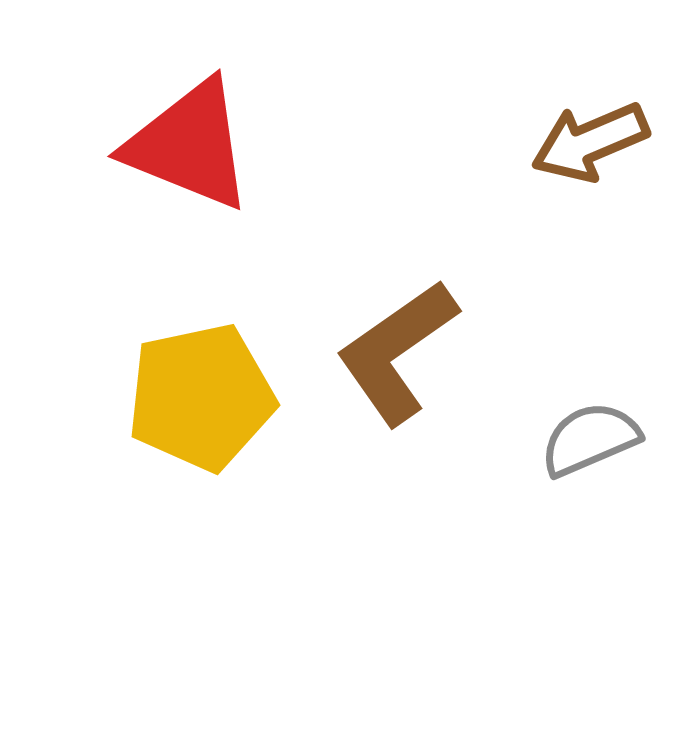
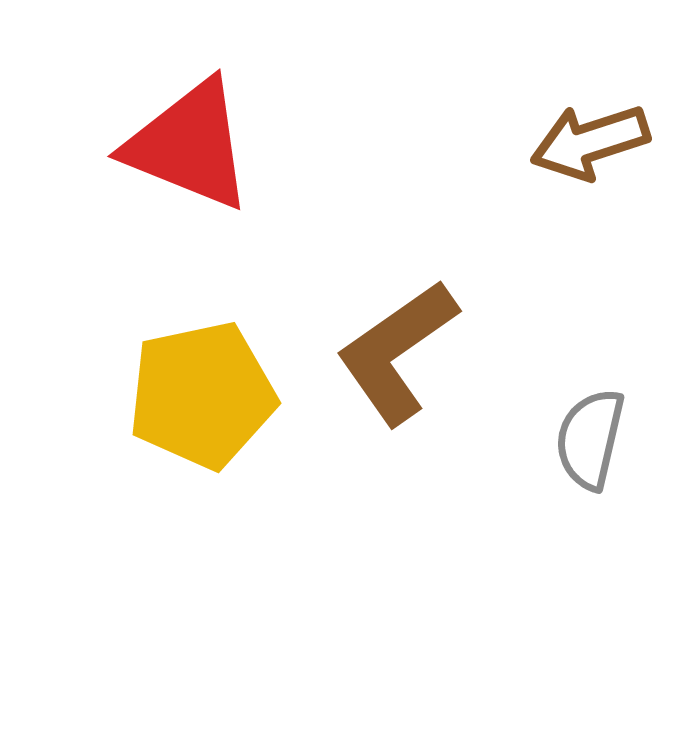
brown arrow: rotated 5 degrees clockwise
yellow pentagon: moved 1 px right, 2 px up
gray semicircle: rotated 54 degrees counterclockwise
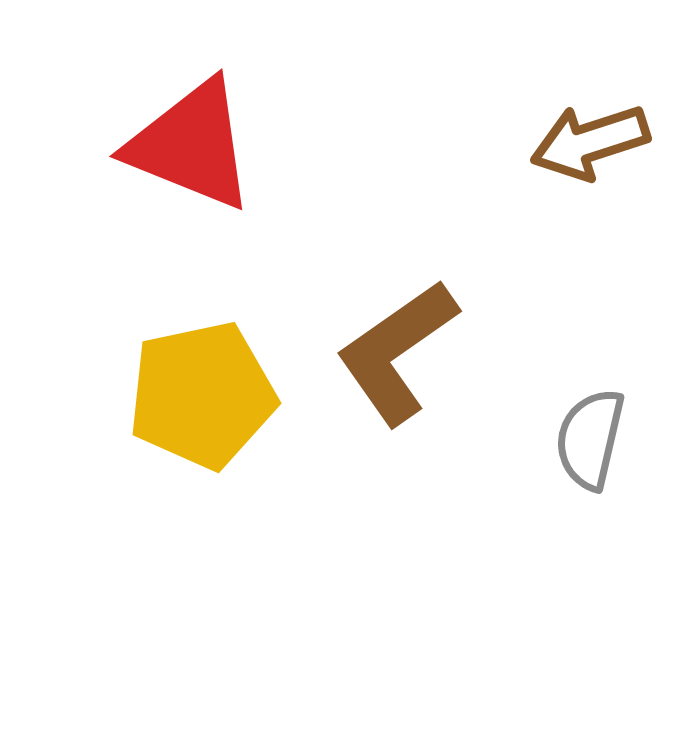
red triangle: moved 2 px right
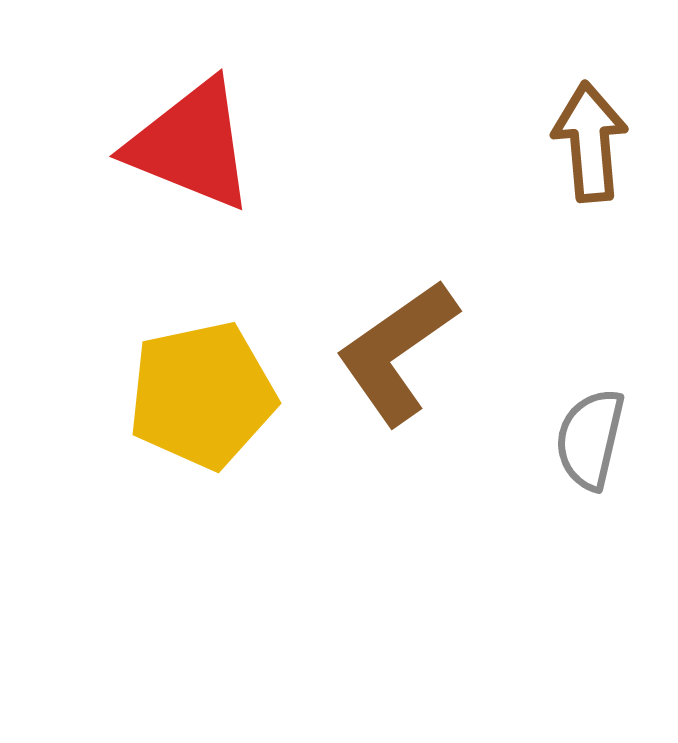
brown arrow: rotated 103 degrees clockwise
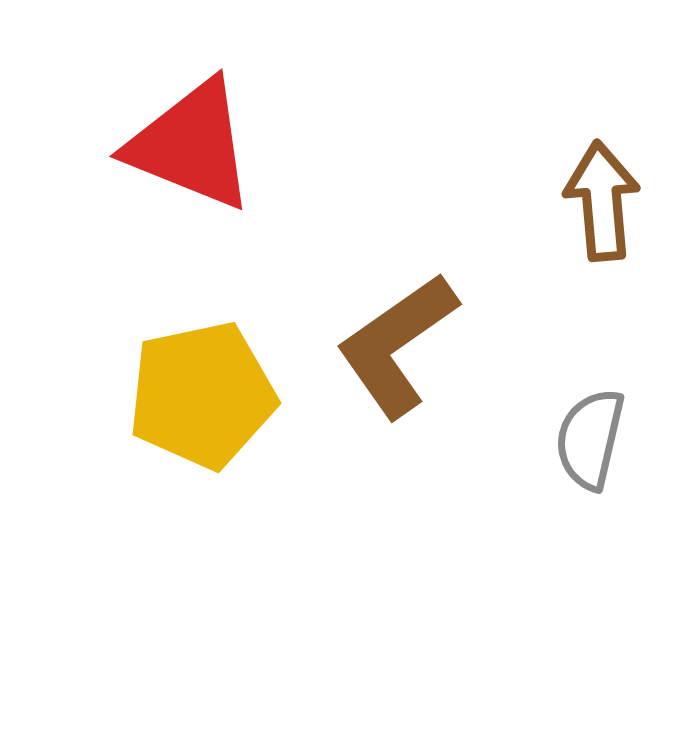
brown arrow: moved 12 px right, 59 px down
brown L-shape: moved 7 px up
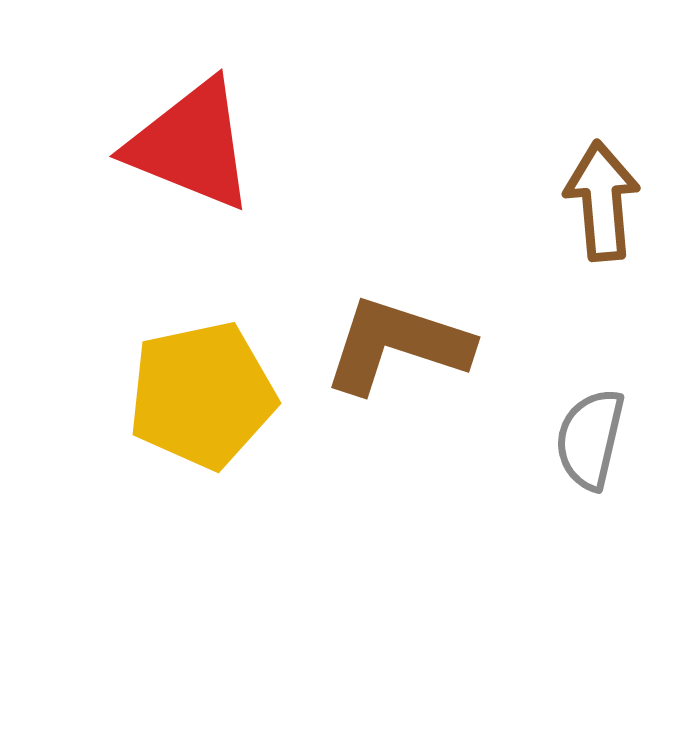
brown L-shape: rotated 53 degrees clockwise
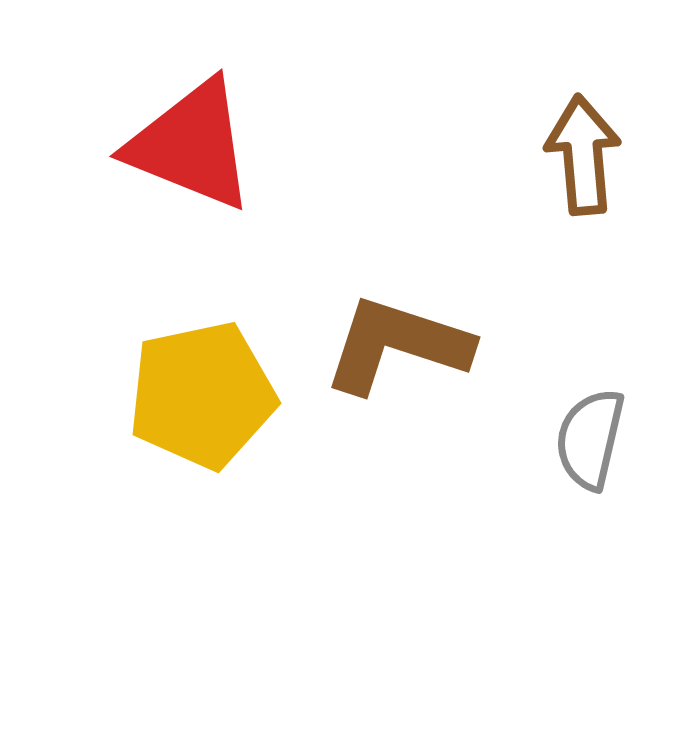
brown arrow: moved 19 px left, 46 px up
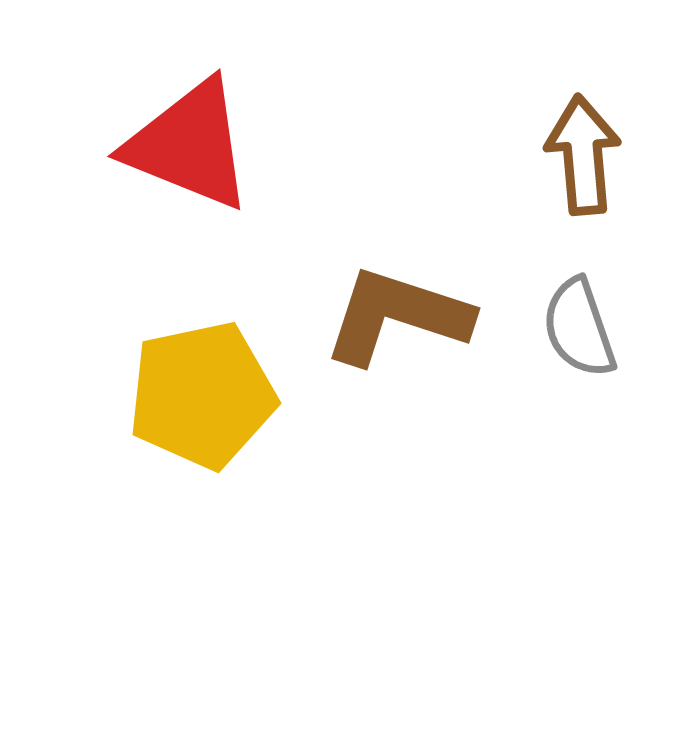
red triangle: moved 2 px left
brown L-shape: moved 29 px up
gray semicircle: moved 11 px left, 111 px up; rotated 32 degrees counterclockwise
